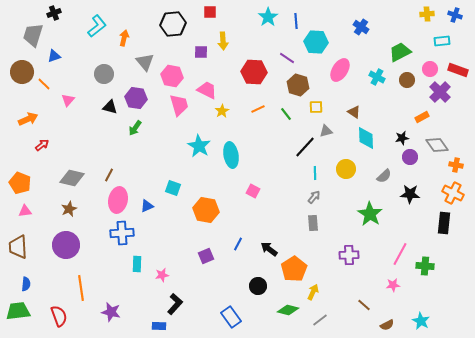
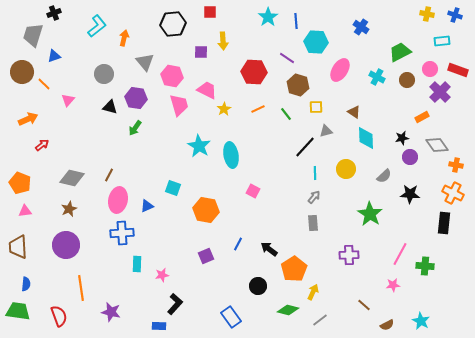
yellow cross at (427, 14): rotated 16 degrees clockwise
yellow star at (222, 111): moved 2 px right, 2 px up
green trapezoid at (18, 311): rotated 15 degrees clockwise
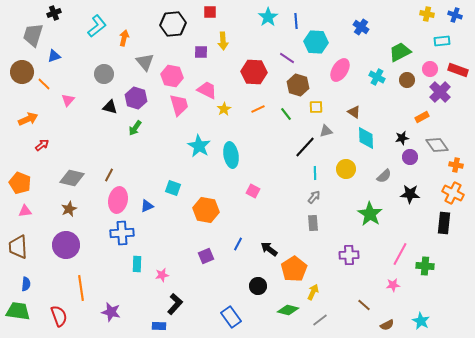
purple hexagon at (136, 98): rotated 10 degrees clockwise
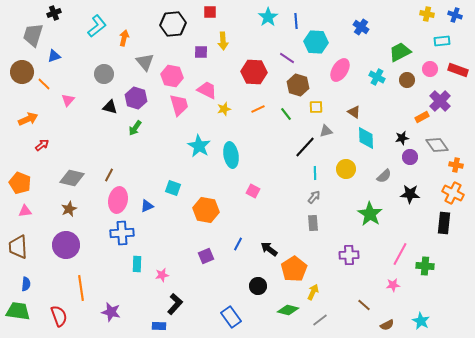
purple cross at (440, 92): moved 9 px down
yellow star at (224, 109): rotated 16 degrees clockwise
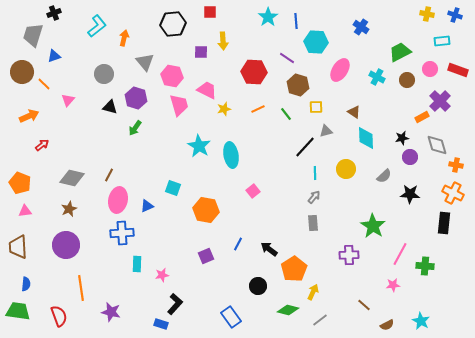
orange arrow at (28, 119): moved 1 px right, 3 px up
gray diamond at (437, 145): rotated 20 degrees clockwise
pink square at (253, 191): rotated 24 degrees clockwise
green star at (370, 214): moved 3 px right, 12 px down
blue rectangle at (159, 326): moved 2 px right, 2 px up; rotated 16 degrees clockwise
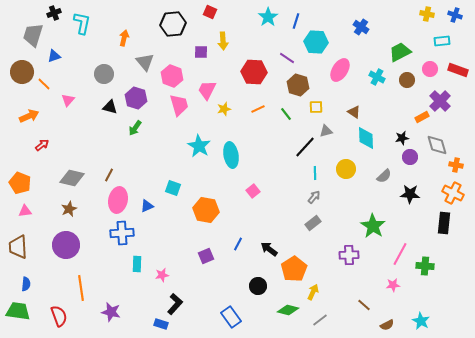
red square at (210, 12): rotated 24 degrees clockwise
blue line at (296, 21): rotated 21 degrees clockwise
cyan L-shape at (97, 26): moved 15 px left, 3 px up; rotated 40 degrees counterclockwise
pink hexagon at (172, 76): rotated 10 degrees clockwise
pink trapezoid at (207, 90): rotated 90 degrees counterclockwise
gray rectangle at (313, 223): rotated 56 degrees clockwise
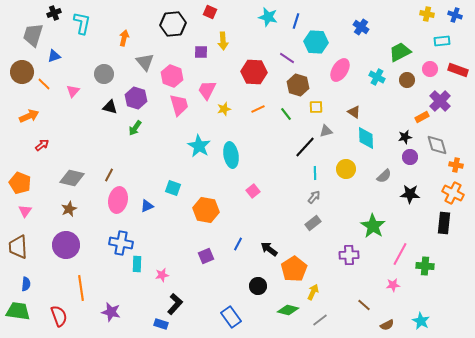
cyan star at (268, 17): rotated 24 degrees counterclockwise
pink triangle at (68, 100): moved 5 px right, 9 px up
black star at (402, 138): moved 3 px right, 1 px up
pink triangle at (25, 211): rotated 48 degrees counterclockwise
blue cross at (122, 233): moved 1 px left, 10 px down; rotated 15 degrees clockwise
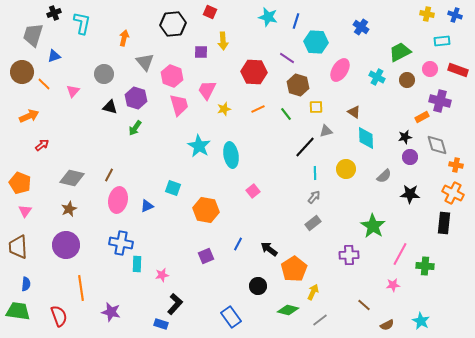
purple cross at (440, 101): rotated 30 degrees counterclockwise
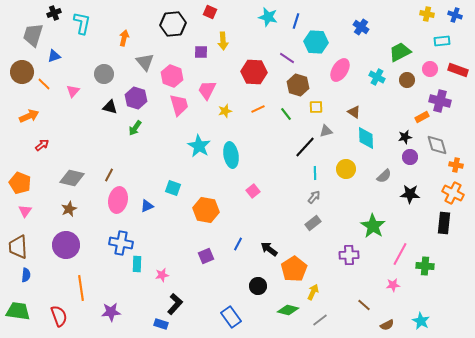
yellow star at (224, 109): moved 1 px right, 2 px down
blue semicircle at (26, 284): moved 9 px up
purple star at (111, 312): rotated 18 degrees counterclockwise
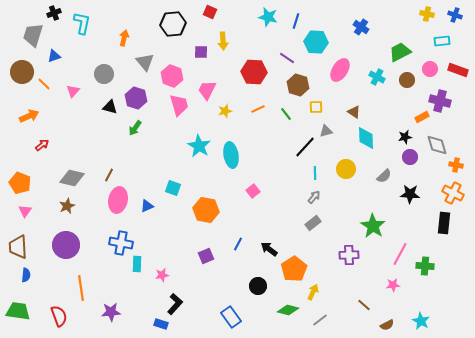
brown star at (69, 209): moved 2 px left, 3 px up
